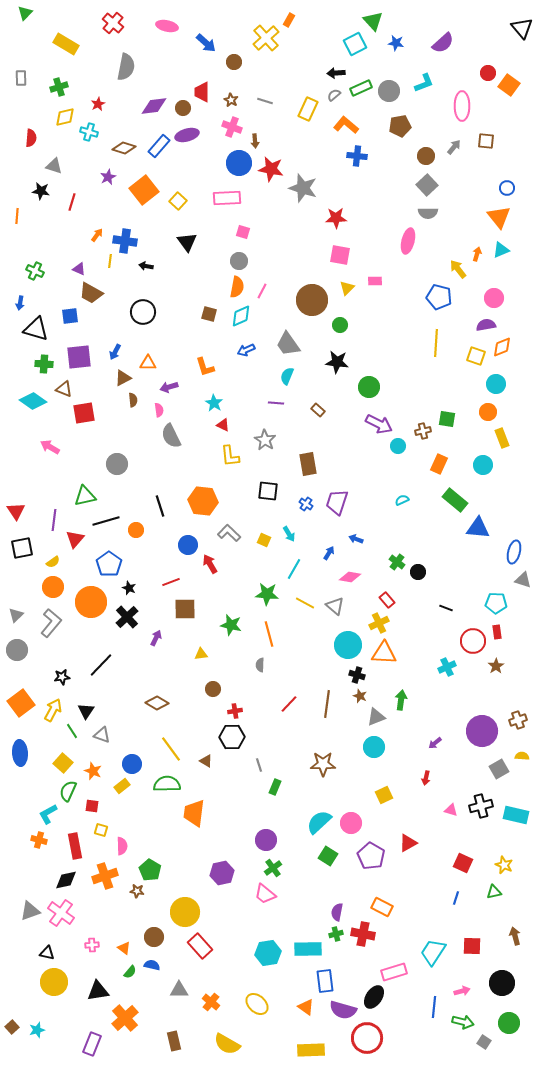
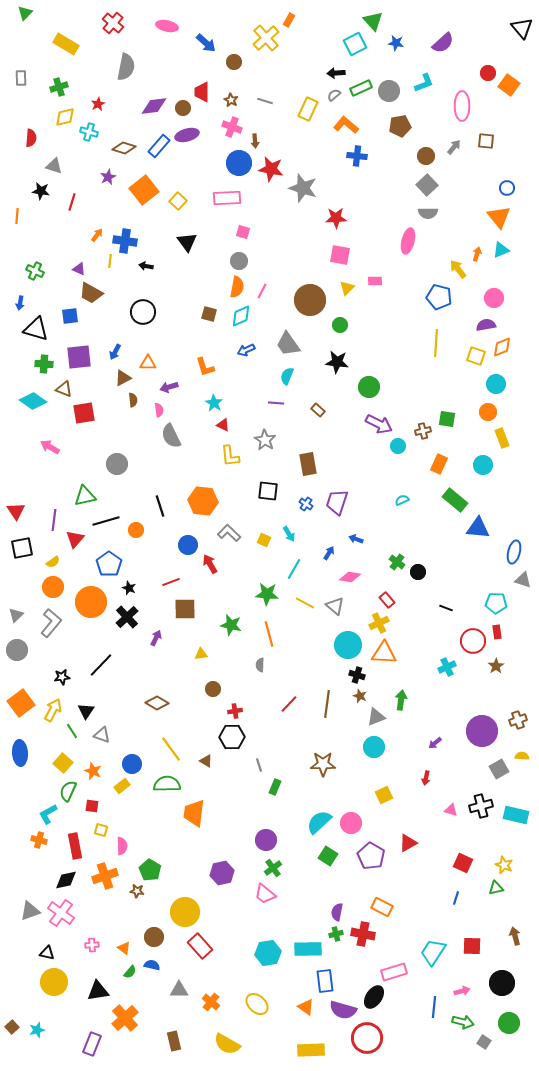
brown circle at (312, 300): moved 2 px left
green triangle at (494, 892): moved 2 px right, 4 px up
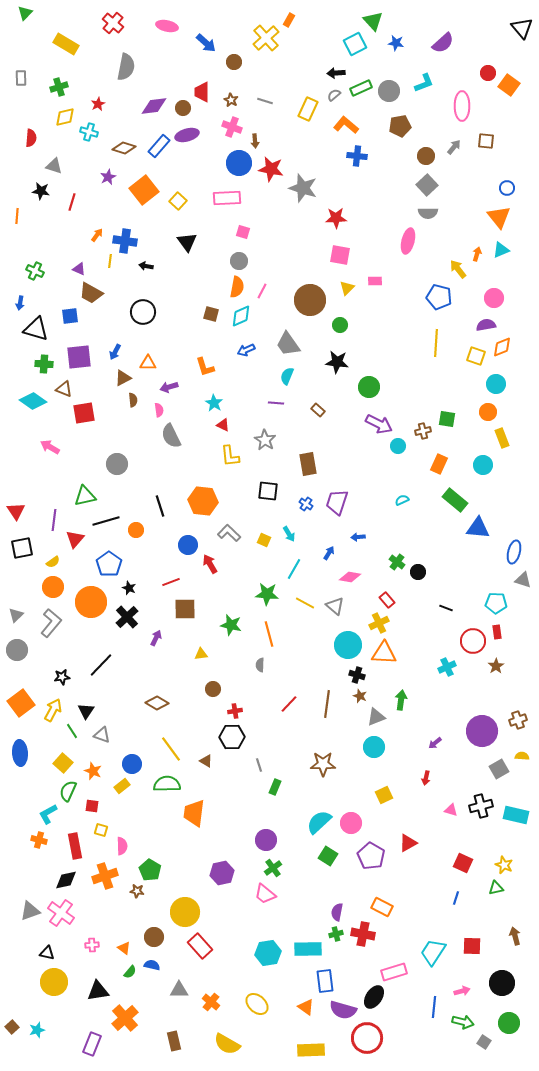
brown square at (209, 314): moved 2 px right
blue arrow at (356, 539): moved 2 px right, 2 px up; rotated 24 degrees counterclockwise
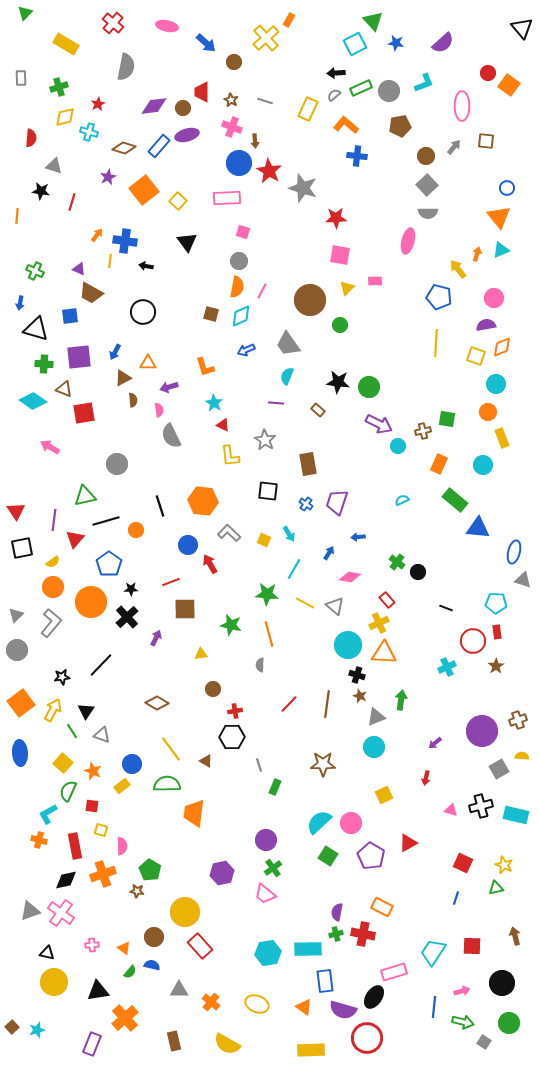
red star at (271, 169): moved 2 px left, 2 px down; rotated 20 degrees clockwise
black star at (337, 362): moved 1 px right, 20 px down
black star at (129, 588): moved 2 px right, 1 px down; rotated 24 degrees counterclockwise
orange cross at (105, 876): moved 2 px left, 2 px up
yellow ellipse at (257, 1004): rotated 20 degrees counterclockwise
orange triangle at (306, 1007): moved 2 px left
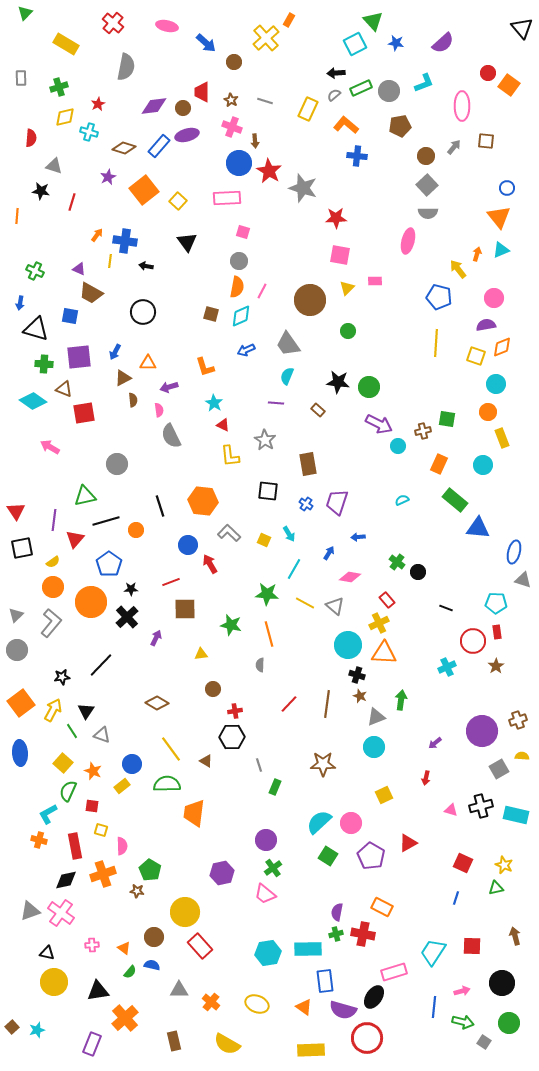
blue square at (70, 316): rotated 18 degrees clockwise
green circle at (340, 325): moved 8 px right, 6 px down
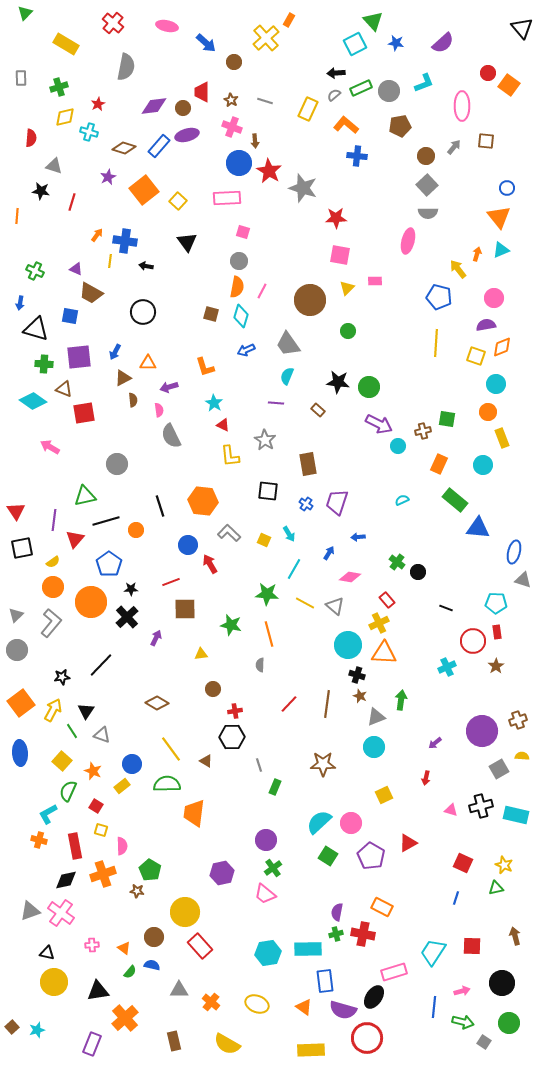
purple triangle at (79, 269): moved 3 px left
cyan diamond at (241, 316): rotated 50 degrees counterclockwise
yellow square at (63, 763): moved 1 px left, 2 px up
red square at (92, 806): moved 4 px right; rotated 24 degrees clockwise
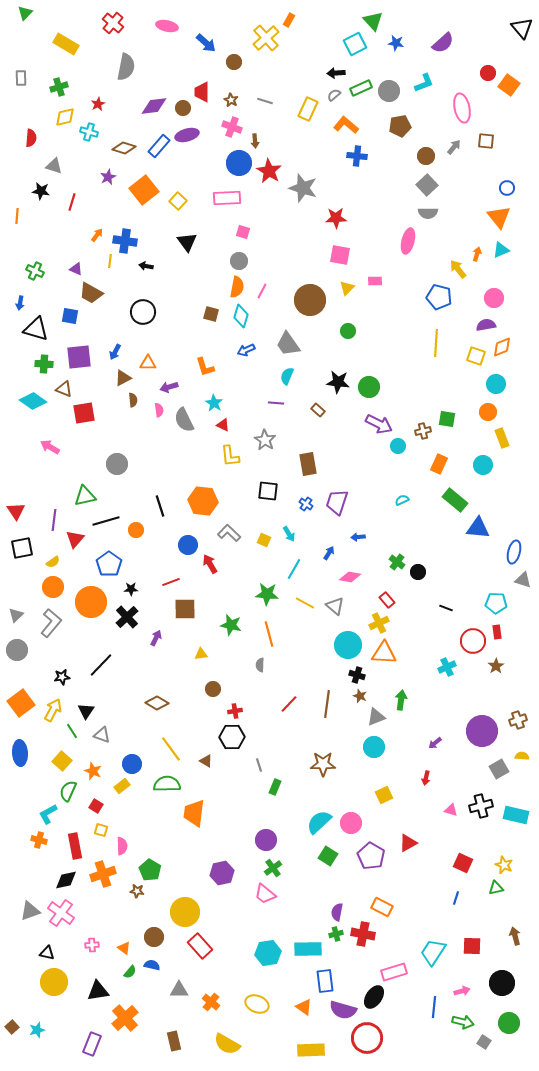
pink ellipse at (462, 106): moved 2 px down; rotated 12 degrees counterclockwise
gray semicircle at (171, 436): moved 13 px right, 16 px up
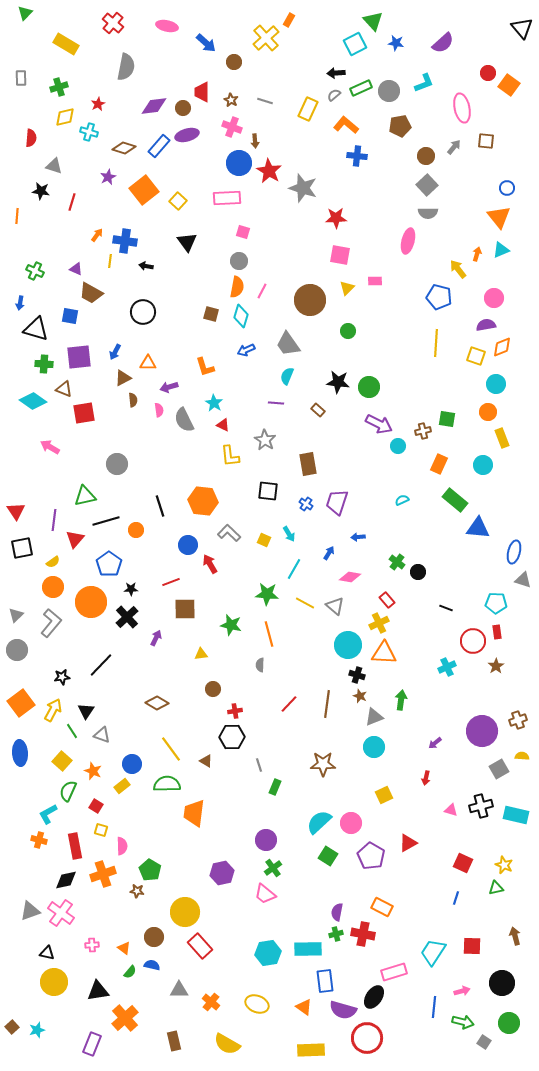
gray triangle at (376, 717): moved 2 px left
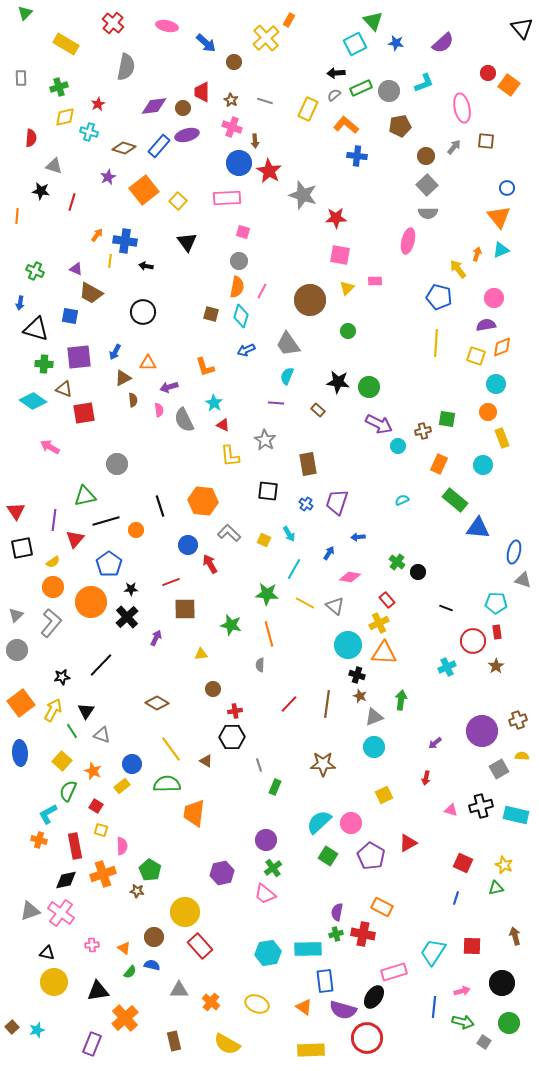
gray star at (303, 188): moved 7 px down
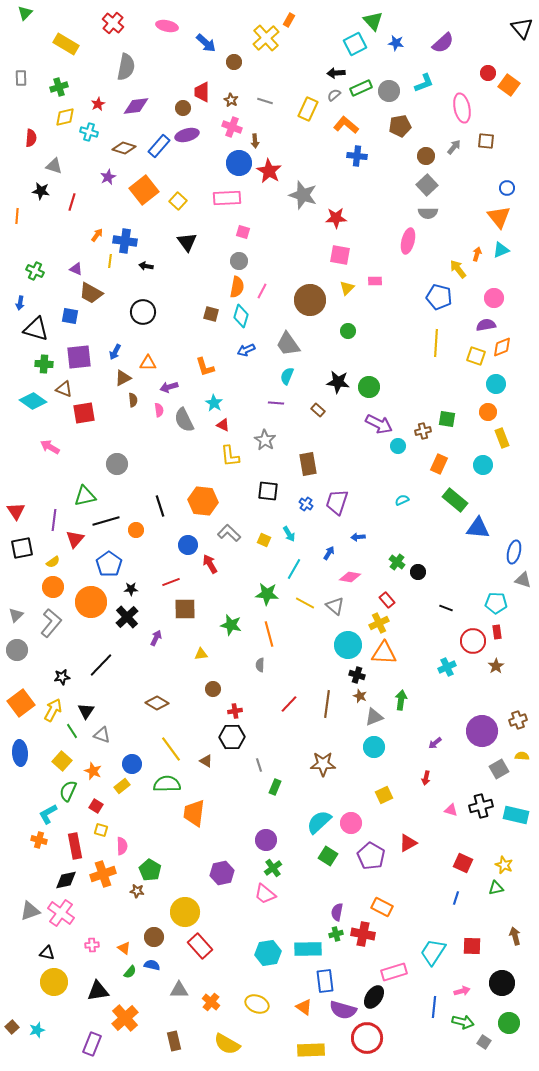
purple diamond at (154, 106): moved 18 px left
